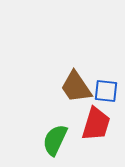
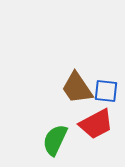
brown trapezoid: moved 1 px right, 1 px down
red trapezoid: rotated 45 degrees clockwise
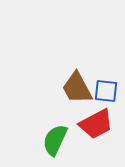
brown trapezoid: rotated 6 degrees clockwise
